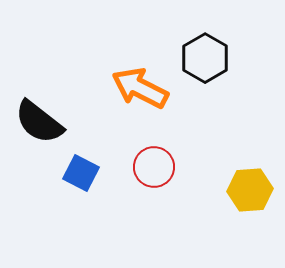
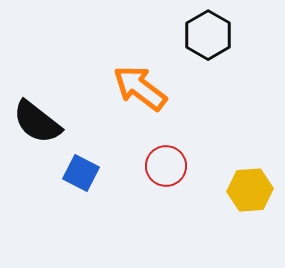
black hexagon: moved 3 px right, 23 px up
orange arrow: rotated 10 degrees clockwise
black semicircle: moved 2 px left
red circle: moved 12 px right, 1 px up
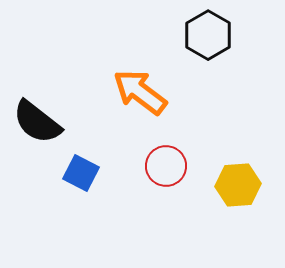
orange arrow: moved 4 px down
yellow hexagon: moved 12 px left, 5 px up
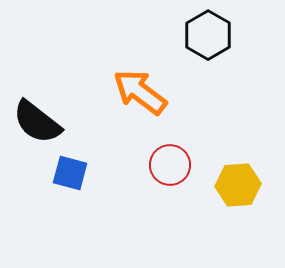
red circle: moved 4 px right, 1 px up
blue square: moved 11 px left; rotated 12 degrees counterclockwise
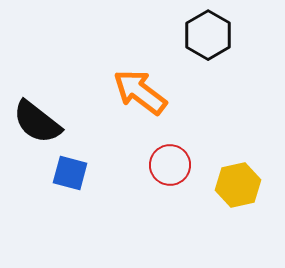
yellow hexagon: rotated 9 degrees counterclockwise
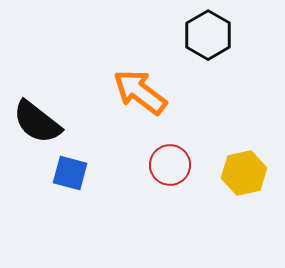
yellow hexagon: moved 6 px right, 12 px up
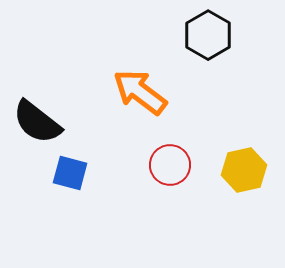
yellow hexagon: moved 3 px up
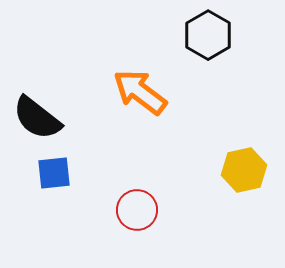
black semicircle: moved 4 px up
red circle: moved 33 px left, 45 px down
blue square: moved 16 px left; rotated 21 degrees counterclockwise
